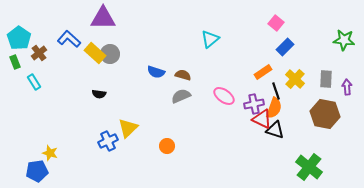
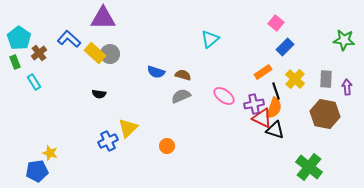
red triangle: moved 1 px up
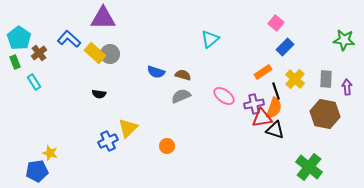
red triangle: rotated 35 degrees counterclockwise
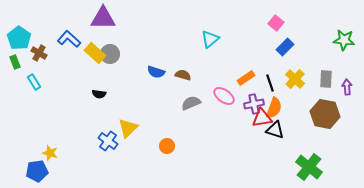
brown cross: rotated 21 degrees counterclockwise
orange rectangle: moved 17 px left, 6 px down
black line: moved 6 px left, 8 px up
gray semicircle: moved 10 px right, 7 px down
blue cross: rotated 30 degrees counterclockwise
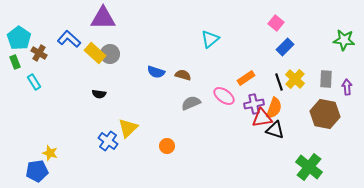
black line: moved 9 px right, 1 px up
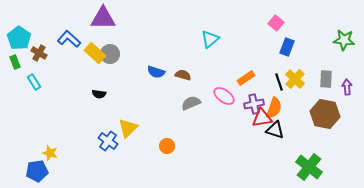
blue rectangle: moved 2 px right; rotated 24 degrees counterclockwise
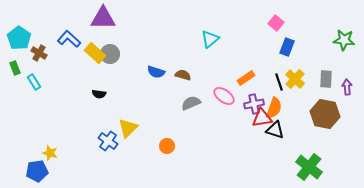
green rectangle: moved 6 px down
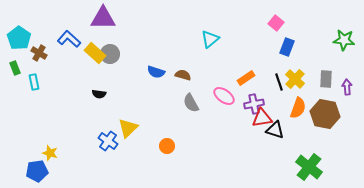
cyan rectangle: rotated 21 degrees clockwise
gray semicircle: rotated 96 degrees counterclockwise
orange semicircle: moved 24 px right
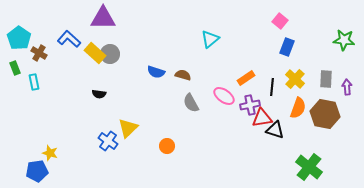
pink square: moved 4 px right, 2 px up
black line: moved 7 px left, 5 px down; rotated 24 degrees clockwise
purple cross: moved 4 px left, 1 px down
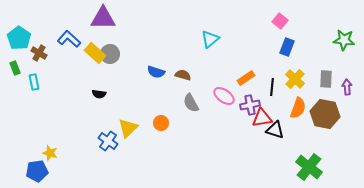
orange circle: moved 6 px left, 23 px up
